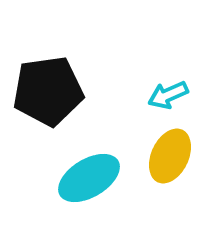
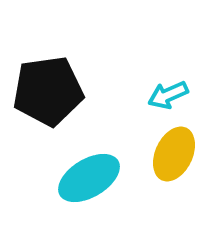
yellow ellipse: moved 4 px right, 2 px up
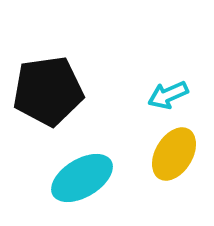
yellow ellipse: rotated 6 degrees clockwise
cyan ellipse: moved 7 px left
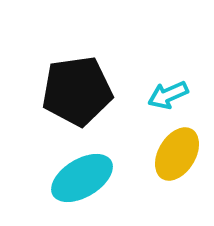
black pentagon: moved 29 px right
yellow ellipse: moved 3 px right
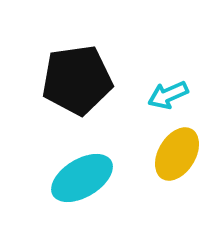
black pentagon: moved 11 px up
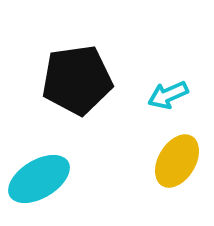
yellow ellipse: moved 7 px down
cyan ellipse: moved 43 px left, 1 px down
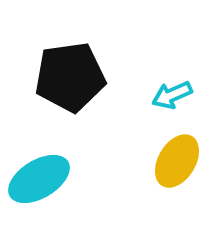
black pentagon: moved 7 px left, 3 px up
cyan arrow: moved 4 px right
